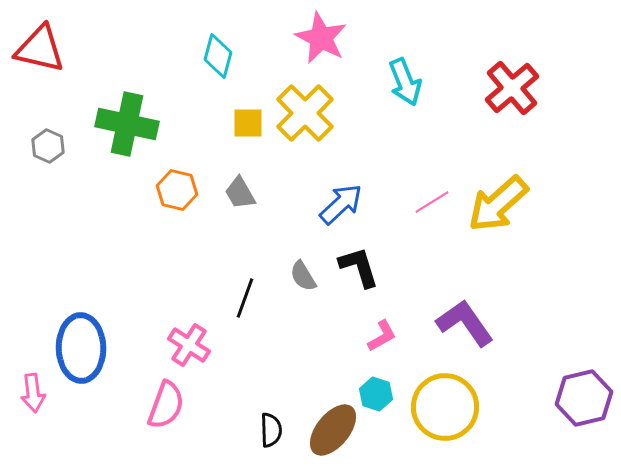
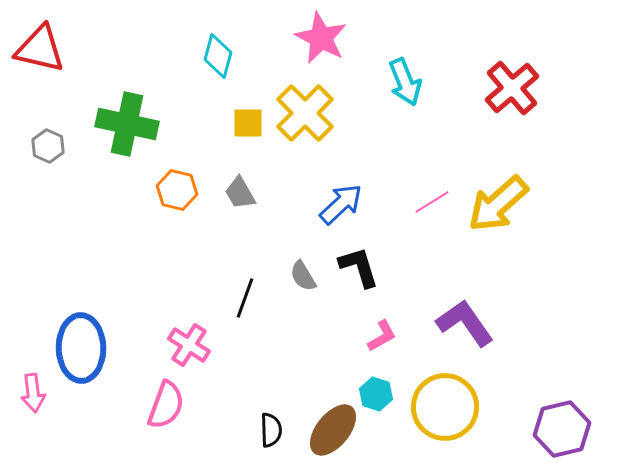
purple hexagon: moved 22 px left, 31 px down
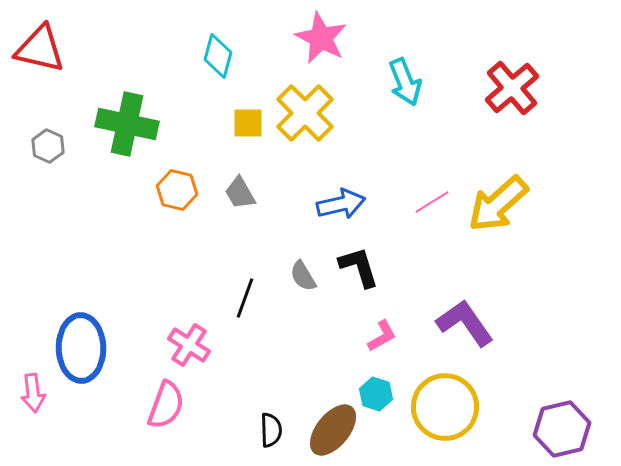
blue arrow: rotated 30 degrees clockwise
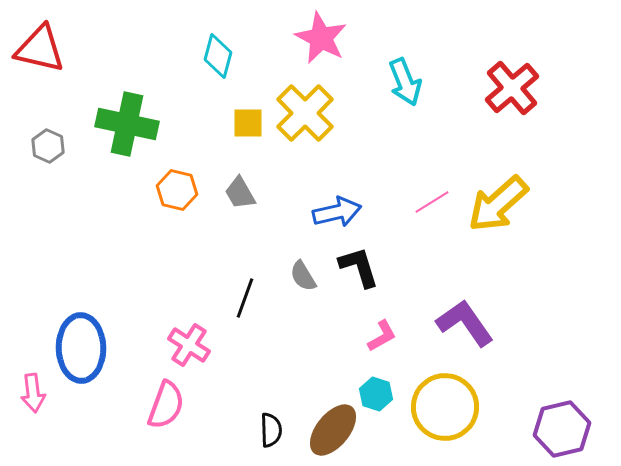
blue arrow: moved 4 px left, 8 px down
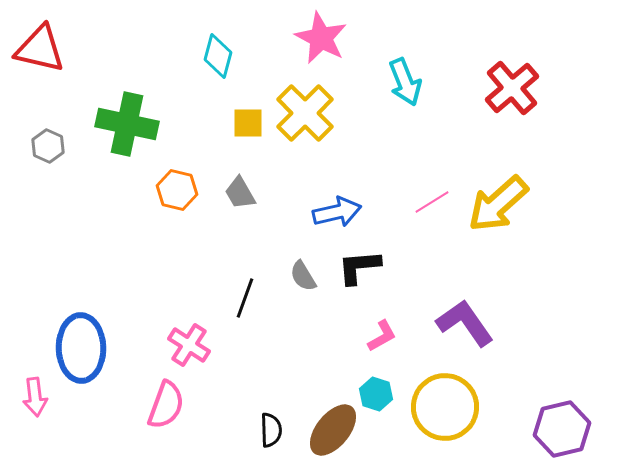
black L-shape: rotated 78 degrees counterclockwise
pink arrow: moved 2 px right, 4 px down
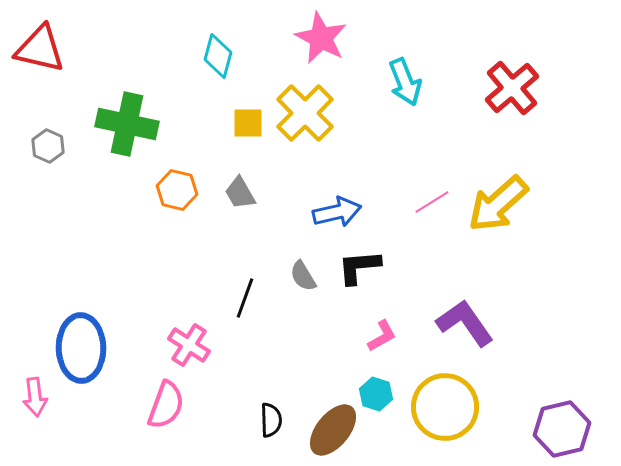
black semicircle: moved 10 px up
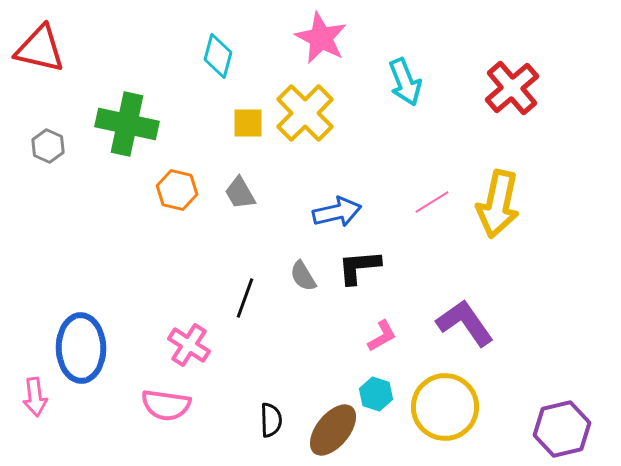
yellow arrow: rotated 36 degrees counterclockwise
pink semicircle: rotated 78 degrees clockwise
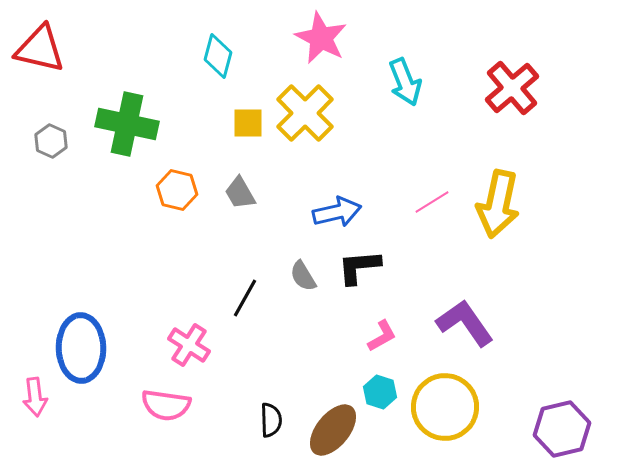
gray hexagon: moved 3 px right, 5 px up
black line: rotated 9 degrees clockwise
cyan hexagon: moved 4 px right, 2 px up
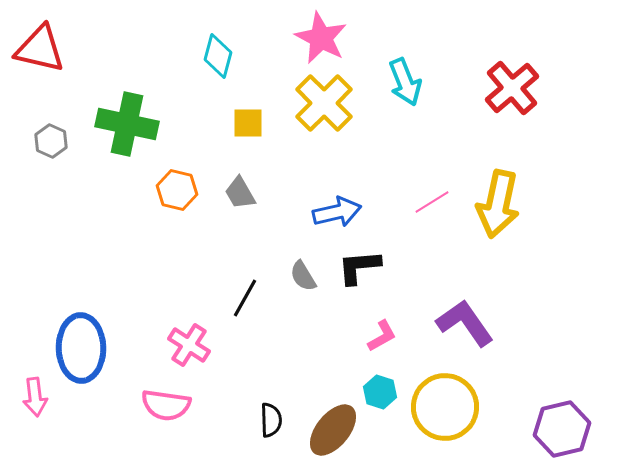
yellow cross: moved 19 px right, 10 px up
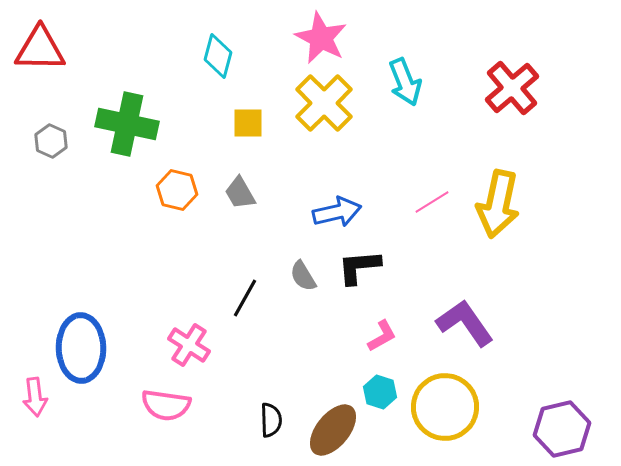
red triangle: rotated 12 degrees counterclockwise
